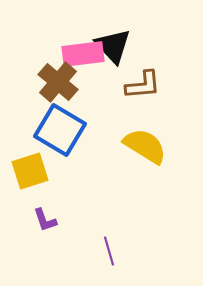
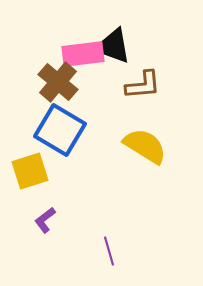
black triangle: rotated 27 degrees counterclockwise
purple L-shape: rotated 72 degrees clockwise
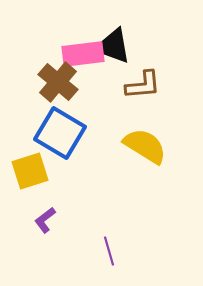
blue square: moved 3 px down
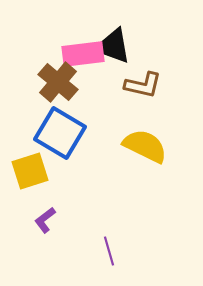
brown L-shape: rotated 18 degrees clockwise
yellow semicircle: rotated 6 degrees counterclockwise
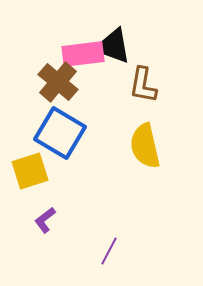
brown L-shape: rotated 87 degrees clockwise
yellow semicircle: rotated 129 degrees counterclockwise
purple line: rotated 44 degrees clockwise
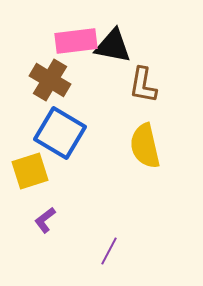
black triangle: rotated 9 degrees counterclockwise
pink rectangle: moved 7 px left, 13 px up
brown cross: moved 8 px left, 2 px up; rotated 9 degrees counterclockwise
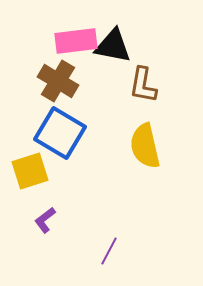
brown cross: moved 8 px right, 1 px down
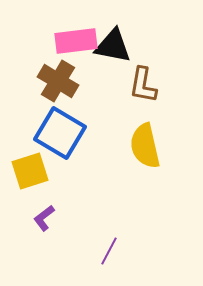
purple L-shape: moved 1 px left, 2 px up
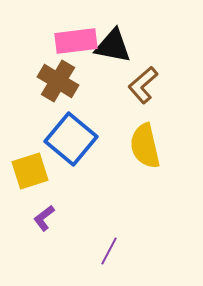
brown L-shape: rotated 39 degrees clockwise
blue square: moved 11 px right, 6 px down; rotated 9 degrees clockwise
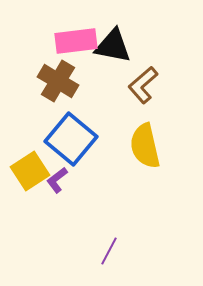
yellow square: rotated 15 degrees counterclockwise
purple L-shape: moved 13 px right, 38 px up
